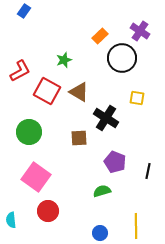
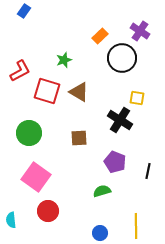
red square: rotated 12 degrees counterclockwise
black cross: moved 14 px right, 2 px down
green circle: moved 1 px down
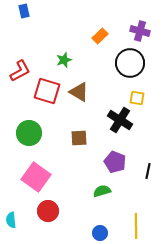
blue rectangle: rotated 48 degrees counterclockwise
purple cross: rotated 18 degrees counterclockwise
black circle: moved 8 px right, 5 px down
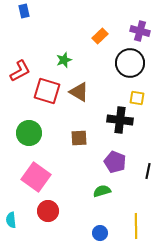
black cross: rotated 25 degrees counterclockwise
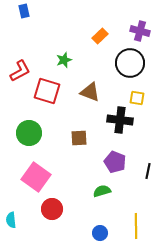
brown triangle: moved 11 px right; rotated 10 degrees counterclockwise
red circle: moved 4 px right, 2 px up
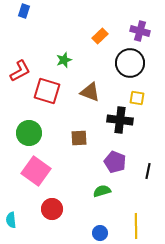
blue rectangle: rotated 32 degrees clockwise
pink square: moved 6 px up
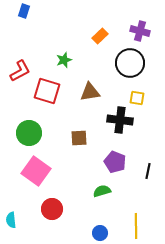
brown triangle: rotated 30 degrees counterclockwise
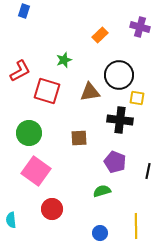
purple cross: moved 4 px up
orange rectangle: moved 1 px up
black circle: moved 11 px left, 12 px down
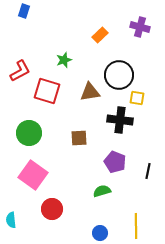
pink square: moved 3 px left, 4 px down
